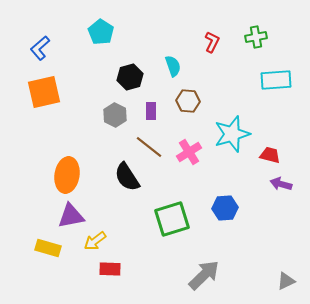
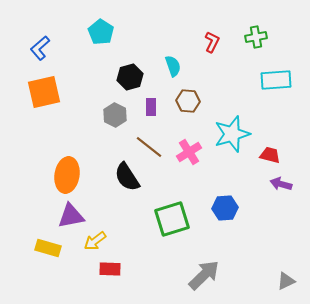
purple rectangle: moved 4 px up
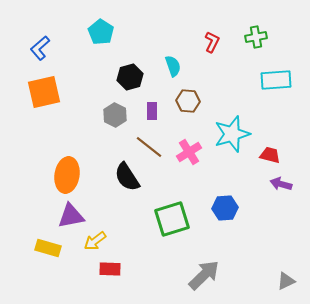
purple rectangle: moved 1 px right, 4 px down
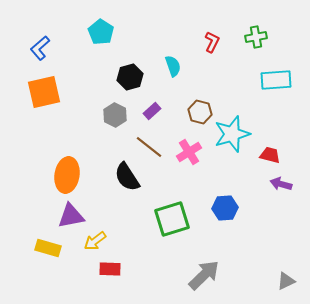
brown hexagon: moved 12 px right, 11 px down; rotated 10 degrees clockwise
purple rectangle: rotated 48 degrees clockwise
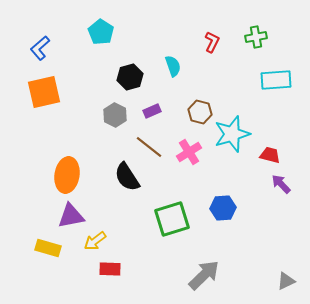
purple rectangle: rotated 18 degrees clockwise
purple arrow: rotated 30 degrees clockwise
blue hexagon: moved 2 px left
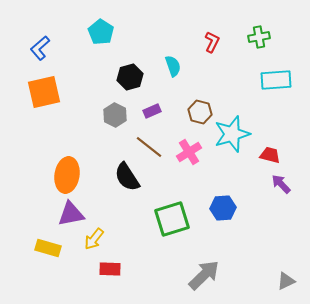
green cross: moved 3 px right
purple triangle: moved 2 px up
yellow arrow: moved 1 px left, 2 px up; rotated 15 degrees counterclockwise
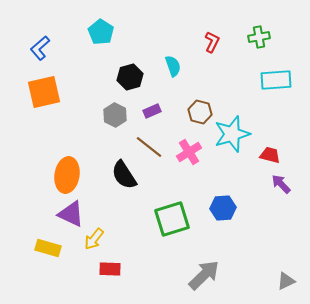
black semicircle: moved 3 px left, 2 px up
purple triangle: rotated 36 degrees clockwise
